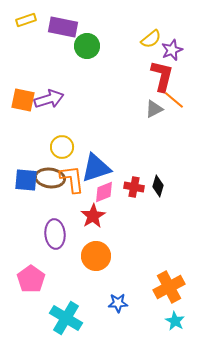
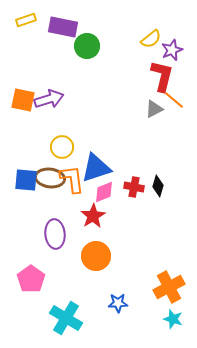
cyan star: moved 2 px left, 2 px up; rotated 12 degrees counterclockwise
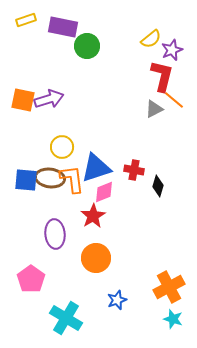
red cross: moved 17 px up
orange circle: moved 2 px down
blue star: moved 1 px left, 3 px up; rotated 18 degrees counterclockwise
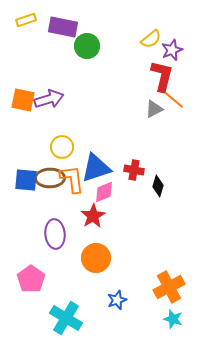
brown ellipse: rotated 8 degrees counterclockwise
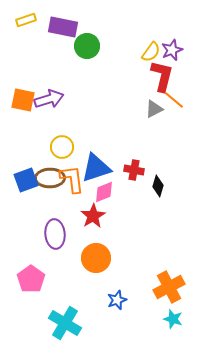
yellow semicircle: moved 13 px down; rotated 15 degrees counterclockwise
blue square: rotated 25 degrees counterclockwise
cyan cross: moved 1 px left, 5 px down
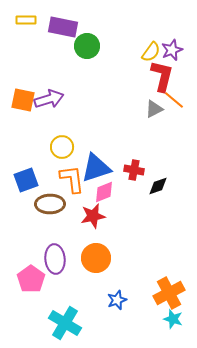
yellow rectangle: rotated 18 degrees clockwise
brown ellipse: moved 26 px down
black diamond: rotated 55 degrees clockwise
red star: rotated 20 degrees clockwise
purple ellipse: moved 25 px down
orange cross: moved 6 px down
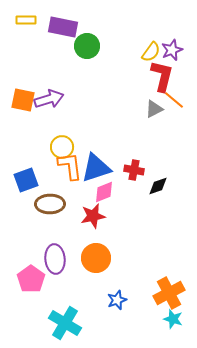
orange L-shape: moved 2 px left, 13 px up
